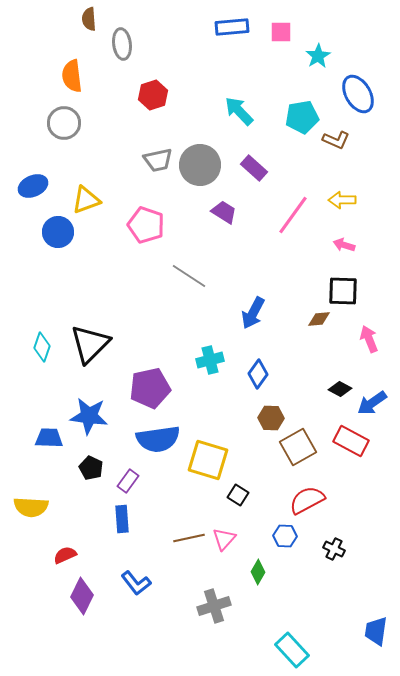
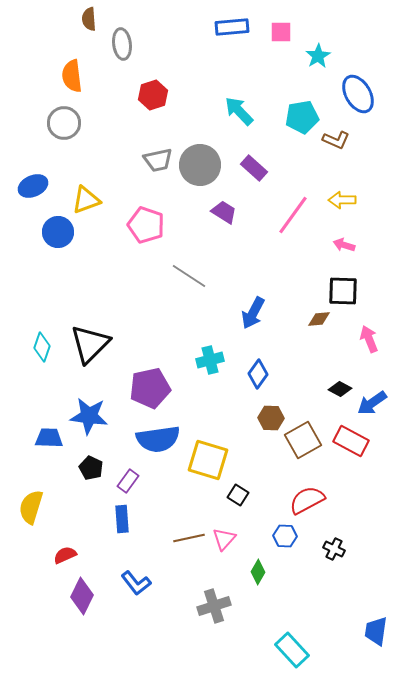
brown square at (298, 447): moved 5 px right, 7 px up
yellow semicircle at (31, 507): rotated 104 degrees clockwise
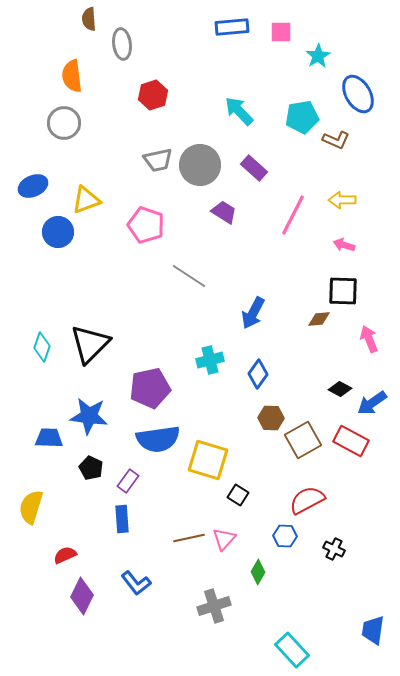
pink line at (293, 215): rotated 9 degrees counterclockwise
blue trapezoid at (376, 631): moved 3 px left, 1 px up
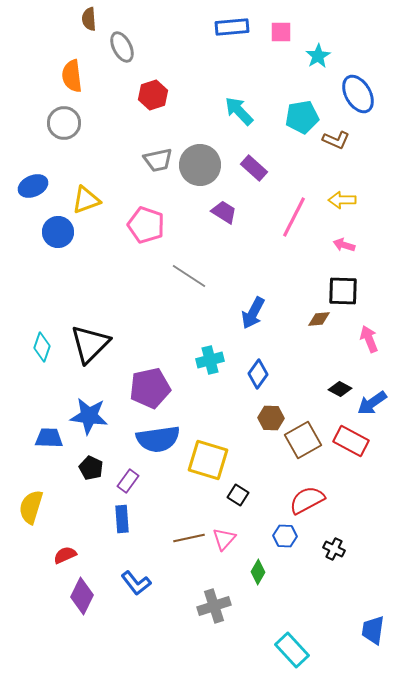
gray ellipse at (122, 44): moved 3 px down; rotated 20 degrees counterclockwise
pink line at (293, 215): moved 1 px right, 2 px down
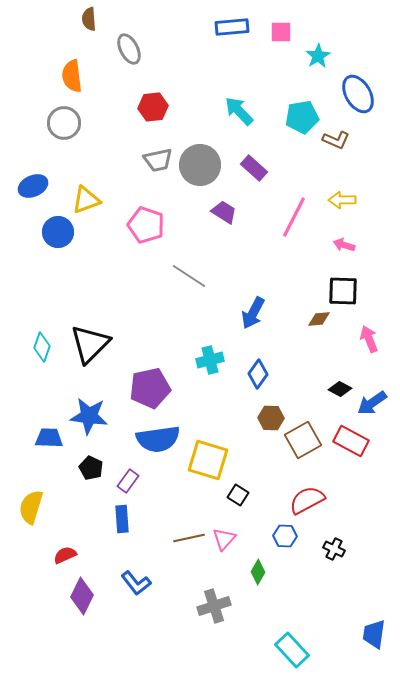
gray ellipse at (122, 47): moved 7 px right, 2 px down
red hexagon at (153, 95): moved 12 px down; rotated 12 degrees clockwise
blue trapezoid at (373, 630): moved 1 px right, 4 px down
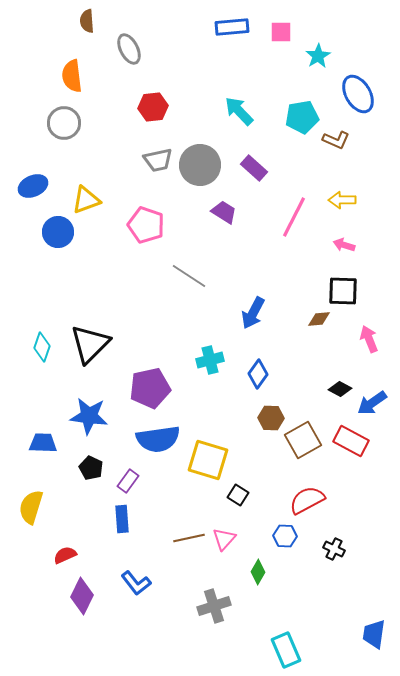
brown semicircle at (89, 19): moved 2 px left, 2 px down
blue trapezoid at (49, 438): moved 6 px left, 5 px down
cyan rectangle at (292, 650): moved 6 px left; rotated 20 degrees clockwise
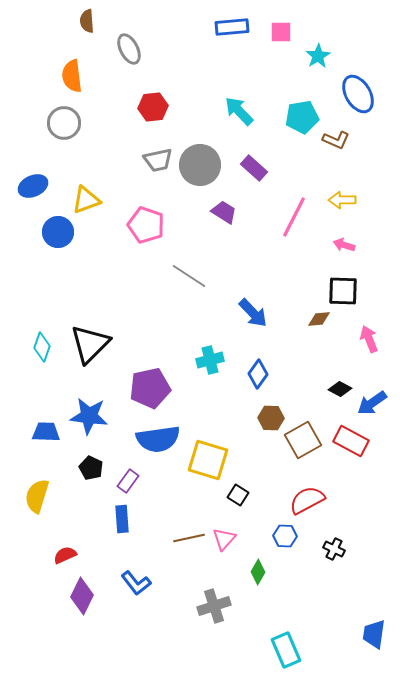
blue arrow at (253, 313): rotated 72 degrees counterclockwise
blue trapezoid at (43, 443): moved 3 px right, 11 px up
yellow semicircle at (31, 507): moved 6 px right, 11 px up
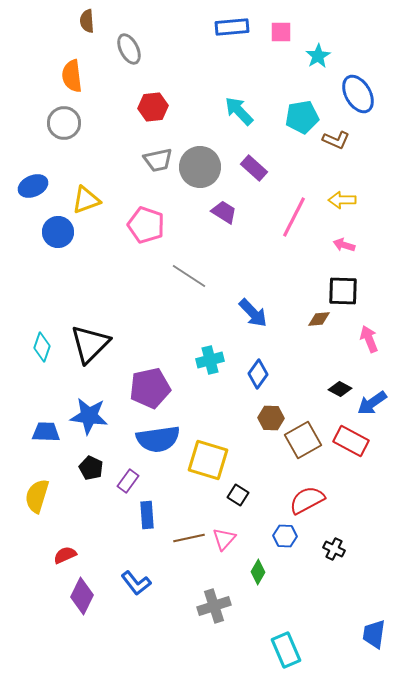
gray circle at (200, 165): moved 2 px down
blue rectangle at (122, 519): moved 25 px right, 4 px up
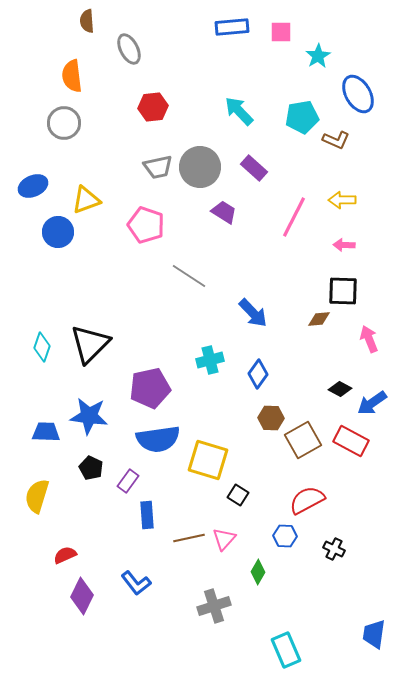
gray trapezoid at (158, 160): moved 7 px down
pink arrow at (344, 245): rotated 15 degrees counterclockwise
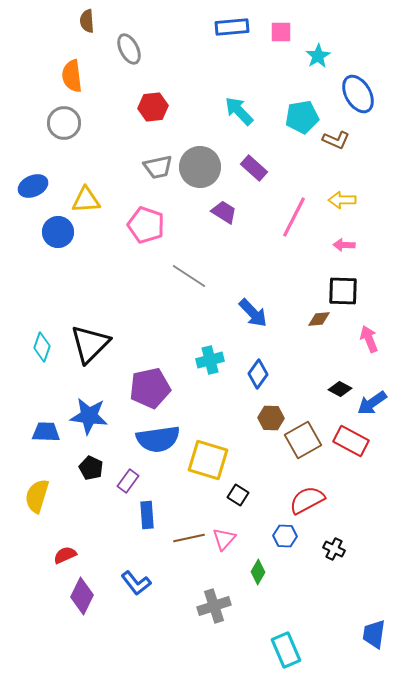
yellow triangle at (86, 200): rotated 16 degrees clockwise
